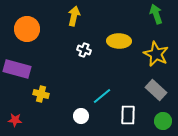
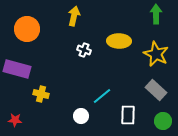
green arrow: rotated 18 degrees clockwise
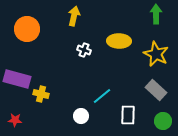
purple rectangle: moved 10 px down
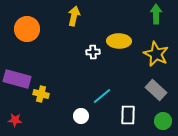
white cross: moved 9 px right, 2 px down; rotated 24 degrees counterclockwise
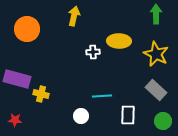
cyan line: rotated 36 degrees clockwise
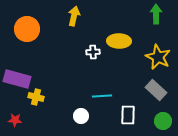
yellow star: moved 2 px right, 3 px down
yellow cross: moved 5 px left, 3 px down
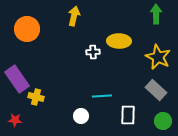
purple rectangle: rotated 40 degrees clockwise
